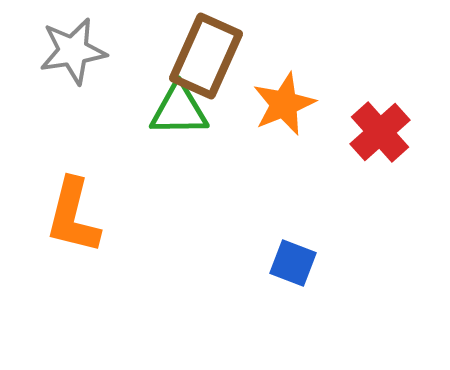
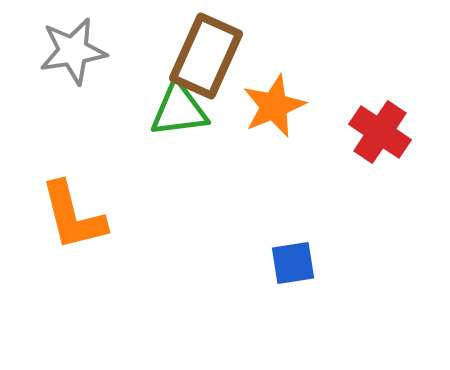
orange star: moved 10 px left, 2 px down
green triangle: rotated 6 degrees counterclockwise
red cross: rotated 14 degrees counterclockwise
orange L-shape: rotated 28 degrees counterclockwise
blue square: rotated 30 degrees counterclockwise
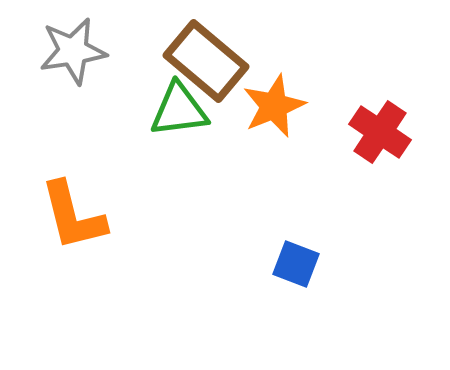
brown rectangle: moved 5 px down; rotated 74 degrees counterclockwise
blue square: moved 3 px right, 1 px down; rotated 30 degrees clockwise
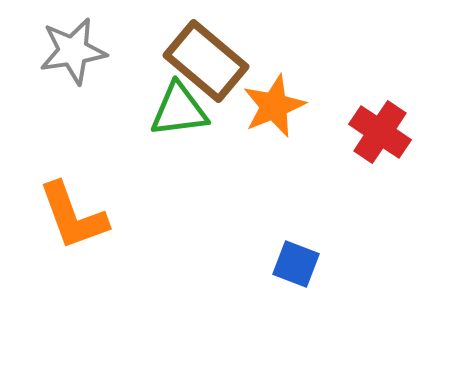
orange L-shape: rotated 6 degrees counterclockwise
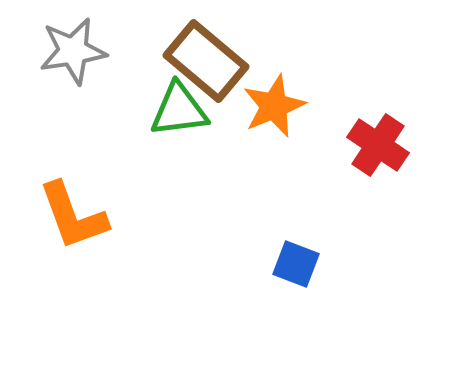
red cross: moved 2 px left, 13 px down
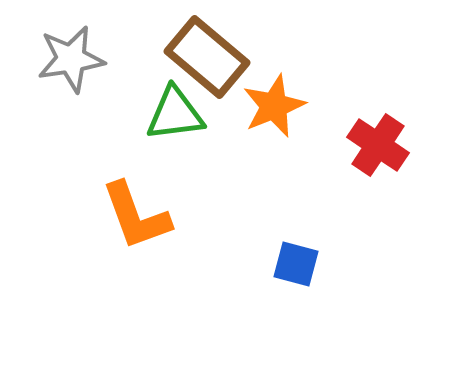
gray star: moved 2 px left, 8 px down
brown rectangle: moved 1 px right, 4 px up
green triangle: moved 4 px left, 4 px down
orange L-shape: moved 63 px right
blue square: rotated 6 degrees counterclockwise
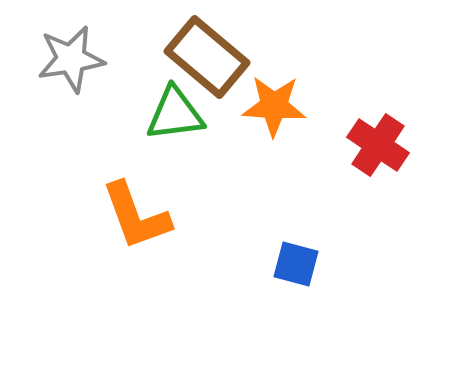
orange star: rotated 26 degrees clockwise
